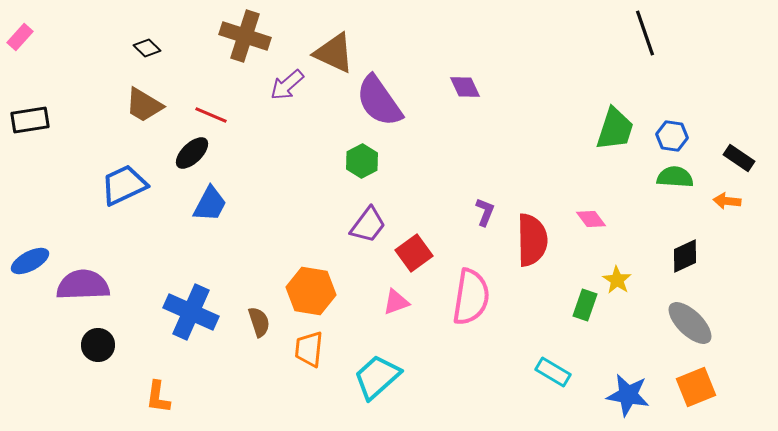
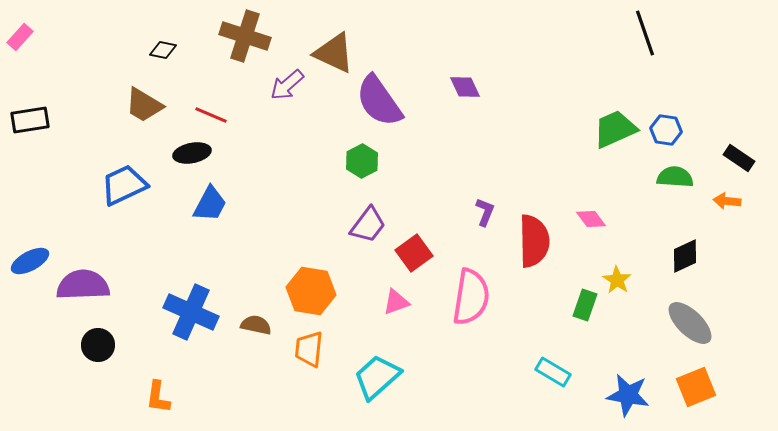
black diamond at (147, 48): moved 16 px right, 2 px down; rotated 32 degrees counterclockwise
green trapezoid at (615, 129): rotated 132 degrees counterclockwise
blue hexagon at (672, 136): moved 6 px left, 6 px up
black ellipse at (192, 153): rotated 33 degrees clockwise
red semicircle at (532, 240): moved 2 px right, 1 px down
brown semicircle at (259, 322): moved 3 px left, 3 px down; rotated 60 degrees counterclockwise
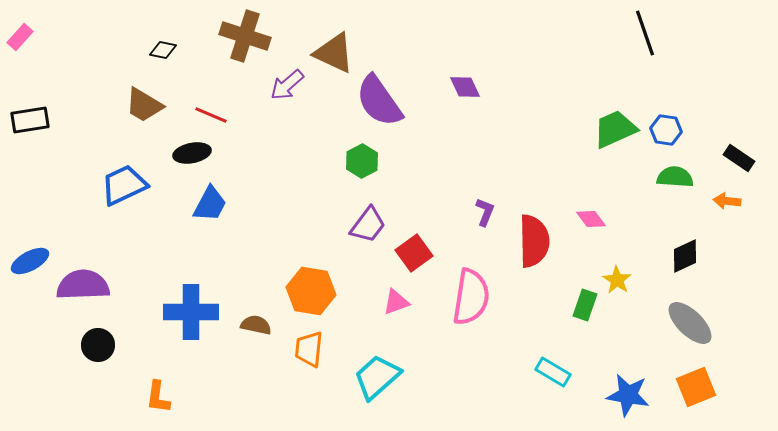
blue cross at (191, 312): rotated 24 degrees counterclockwise
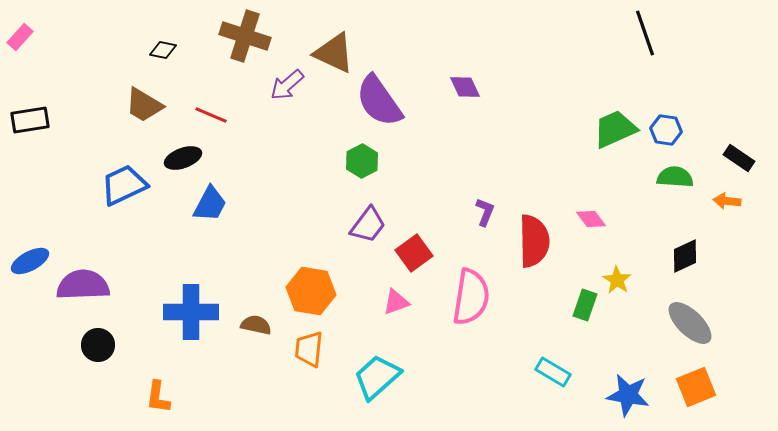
black ellipse at (192, 153): moved 9 px left, 5 px down; rotated 9 degrees counterclockwise
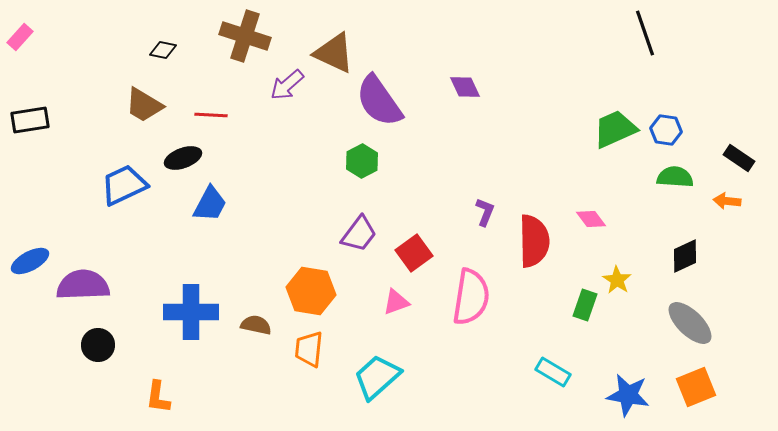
red line at (211, 115): rotated 20 degrees counterclockwise
purple trapezoid at (368, 225): moved 9 px left, 9 px down
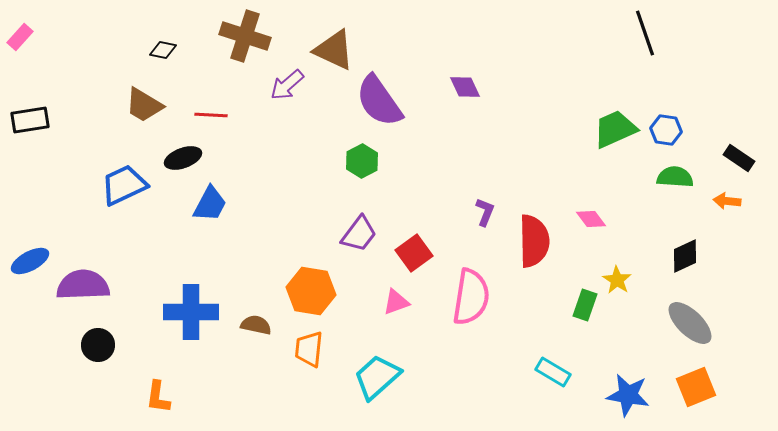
brown triangle at (334, 53): moved 3 px up
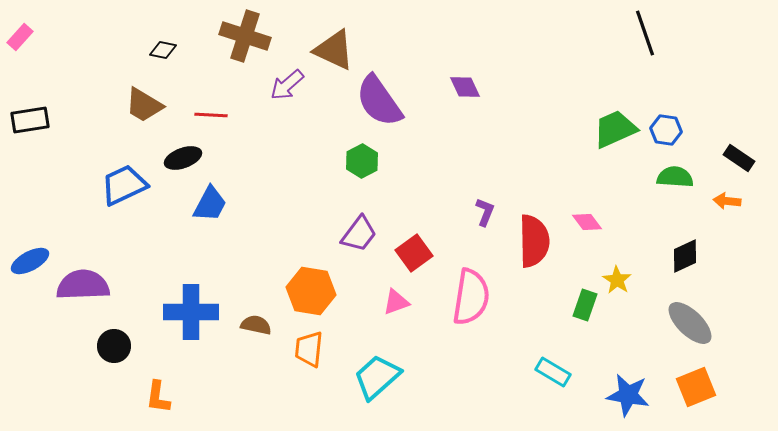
pink diamond at (591, 219): moved 4 px left, 3 px down
black circle at (98, 345): moved 16 px right, 1 px down
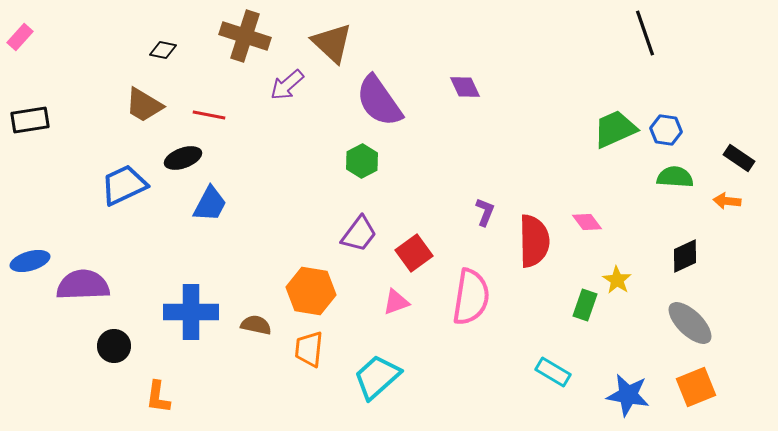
brown triangle at (334, 50): moved 2 px left, 7 px up; rotated 18 degrees clockwise
red line at (211, 115): moved 2 px left; rotated 8 degrees clockwise
blue ellipse at (30, 261): rotated 12 degrees clockwise
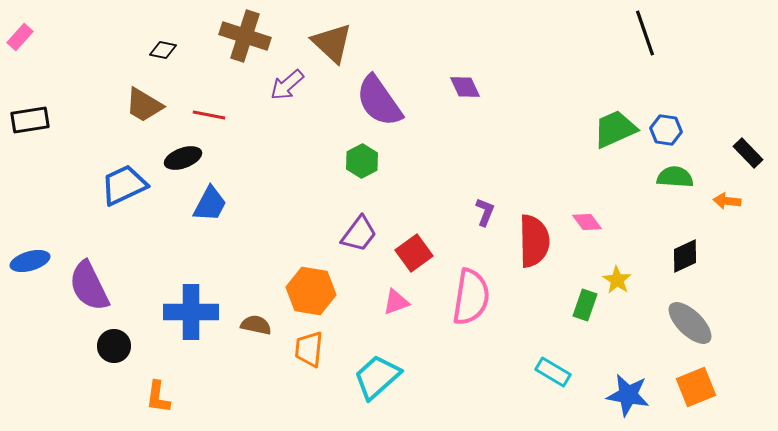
black rectangle at (739, 158): moved 9 px right, 5 px up; rotated 12 degrees clockwise
purple semicircle at (83, 285): moved 6 px right, 1 px down; rotated 114 degrees counterclockwise
